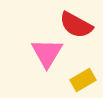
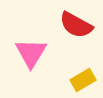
pink triangle: moved 16 px left
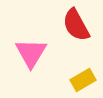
red semicircle: rotated 32 degrees clockwise
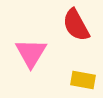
yellow rectangle: rotated 40 degrees clockwise
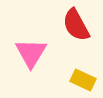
yellow rectangle: rotated 15 degrees clockwise
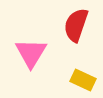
red semicircle: rotated 48 degrees clockwise
